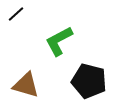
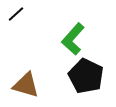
green L-shape: moved 14 px right, 2 px up; rotated 20 degrees counterclockwise
black pentagon: moved 3 px left, 5 px up; rotated 12 degrees clockwise
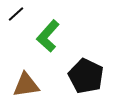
green L-shape: moved 25 px left, 3 px up
brown triangle: rotated 24 degrees counterclockwise
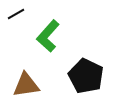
black line: rotated 12 degrees clockwise
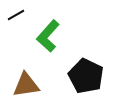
black line: moved 1 px down
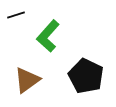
black line: rotated 12 degrees clockwise
brown triangle: moved 1 px right, 5 px up; rotated 28 degrees counterclockwise
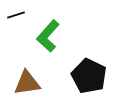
black pentagon: moved 3 px right
brown triangle: moved 3 px down; rotated 28 degrees clockwise
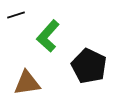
black pentagon: moved 10 px up
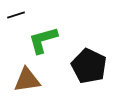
green L-shape: moved 5 px left, 4 px down; rotated 32 degrees clockwise
brown triangle: moved 3 px up
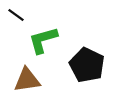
black line: rotated 54 degrees clockwise
black pentagon: moved 2 px left, 1 px up
